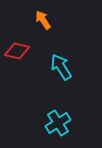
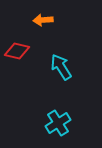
orange arrow: rotated 60 degrees counterclockwise
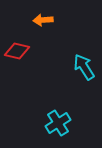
cyan arrow: moved 23 px right
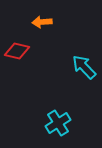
orange arrow: moved 1 px left, 2 px down
cyan arrow: rotated 12 degrees counterclockwise
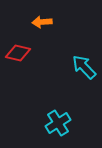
red diamond: moved 1 px right, 2 px down
